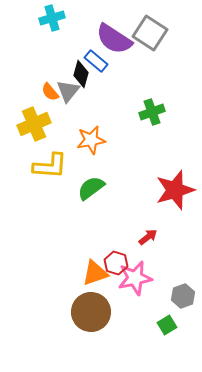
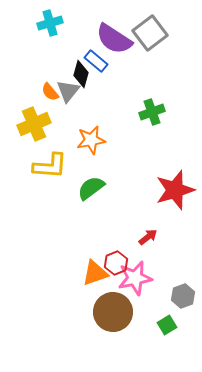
cyan cross: moved 2 px left, 5 px down
gray square: rotated 20 degrees clockwise
red hexagon: rotated 20 degrees clockwise
brown circle: moved 22 px right
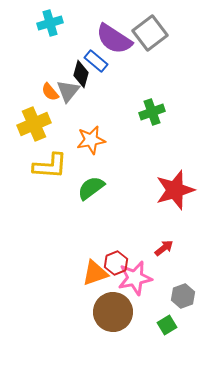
red arrow: moved 16 px right, 11 px down
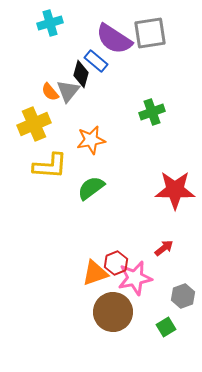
gray square: rotated 28 degrees clockwise
red star: rotated 18 degrees clockwise
green square: moved 1 px left, 2 px down
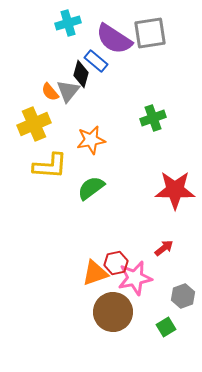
cyan cross: moved 18 px right
green cross: moved 1 px right, 6 px down
red hexagon: rotated 10 degrees clockwise
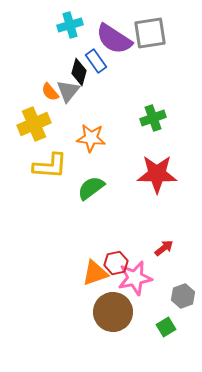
cyan cross: moved 2 px right, 2 px down
blue rectangle: rotated 15 degrees clockwise
black diamond: moved 2 px left, 2 px up
orange star: moved 2 px up; rotated 16 degrees clockwise
red star: moved 18 px left, 16 px up
